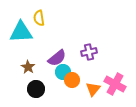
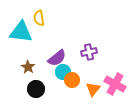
cyan triangle: rotated 10 degrees clockwise
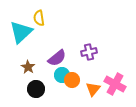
cyan triangle: rotated 50 degrees counterclockwise
cyan circle: moved 1 px left, 3 px down
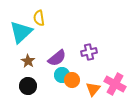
brown star: moved 6 px up
black circle: moved 8 px left, 3 px up
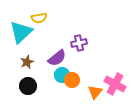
yellow semicircle: rotated 91 degrees counterclockwise
purple cross: moved 10 px left, 9 px up
brown star: moved 1 px left, 1 px down; rotated 16 degrees clockwise
orange triangle: moved 2 px right, 3 px down
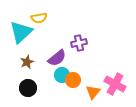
orange circle: moved 1 px right
black circle: moved 2 px down
orange triangle: moved 2 px left
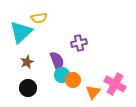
purple semicircle: moved 3 px down; rotated 72 degrees counterclockwise
